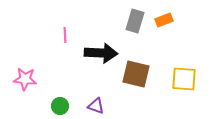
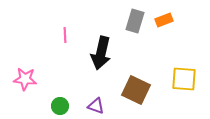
black arrow: rotated 100 degrees clockwise
brown square: moved 16 px down; rotated 12 degrees clockwise
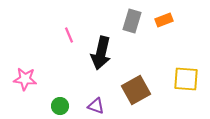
gray rectangle: moved 3 px left
pink line: moved 4 px right; rotated 21 degrees counterclockwise
yellow square: moved 2 px right
brown square: rotated 36 degrees clockwise
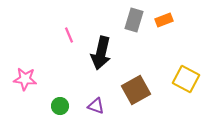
gray rectangle: moved 2 px right, 1 px up
yellow square: rotated 24 degrees clockwise
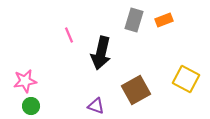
pink star: moved 2 px down; rotated 15 degrees counterclockwise
green circle: moved 29 px left
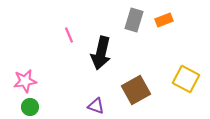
green circle: moved 1 px left, 1 px down
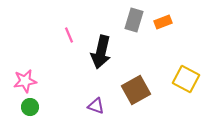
orange rectangle: moved 1 px left, 2 px down
black arrow: moved 1 px up
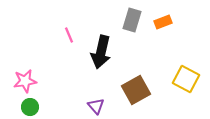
gray rectangle: moved 2 px left
purple triangle: rotated 30 degrees clockwise
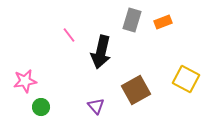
pink line: rotated 14 degrees counterclockwise
green circle: moved 11 px right
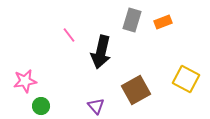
green circle: moved 1 px up
